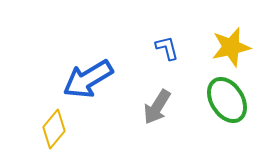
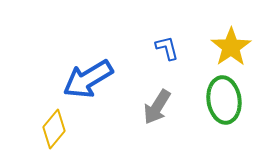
yellow star: rotated 21 degrees counterclockwise
green ellipse: moved 3 px left; rotated 24 degrees clockwise
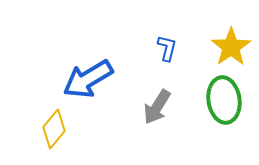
blue L-shape: rotated 28 degrees clockwise
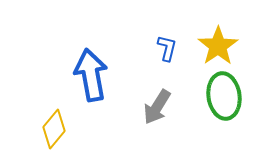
yellow star: moved 13 px left, 1 px up
blue arrow: moved 3 px right, 4 px up; rotated 111 degrees clockwise
green ellipse: moved 4 px up
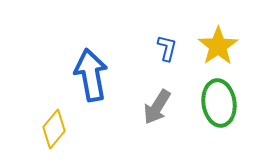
green ellipse: moved 5 px left, 7 px down
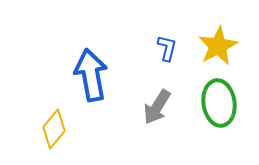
yellow star: rotated 6 degrees clockwise
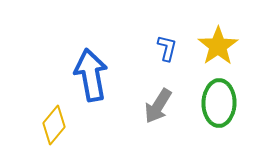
yellow star: rotated 6 degrees counterclockwise
green ellipse: rotated 9 degrees clockwise
gray arrow: moved 1 px right, 1 px up
yellow diamond: moved 4 px up
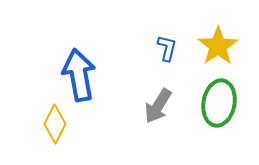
blue arrow: moved 12 px left
green ellipse: rotated 9 degrees clockwise
yellow diamond: moved 1 px right, 1 px up; rotated 12 degrees counterclockwise
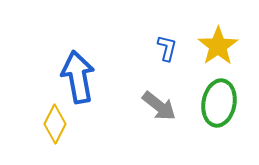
blue arrow: moved 1 px left, 2 px down
gray arrow: moved 1 px right; rotated 84 degrees counterclockwise
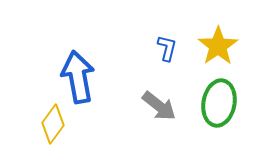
yellow diamond: moved 2 px left; rotated 9 degrees clockwise
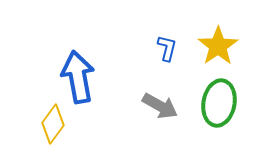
gray arrow: moved 1 px right; rotated 9 degrees counterclockwise
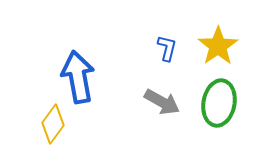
gray arrow: moved 2 px right, 4 px up
